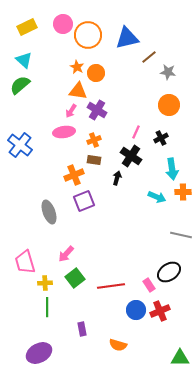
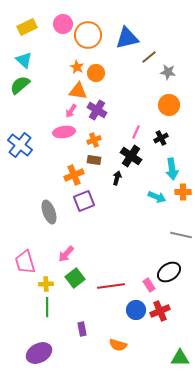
yellow cross at (45, 283): moved 1 px right, 1 px down
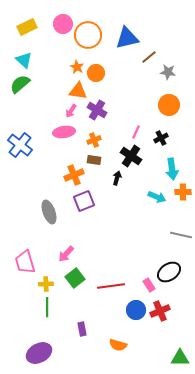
green semicircle at (20, 85): moved 1 px up
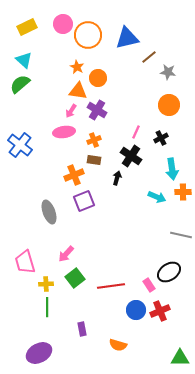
orange circle at (96, 73): moved 2 px right, 5 px down
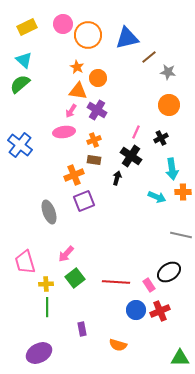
red line at (111, 286): moved 5 px right, 4 px up; rotated 12 degrees clockwise
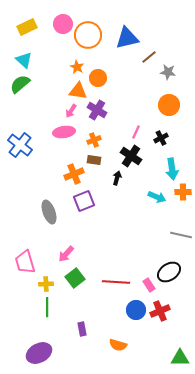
orange cross at (74, 175): moved 1 px up
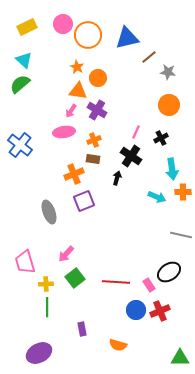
brown rectangle at (94, 160): moved 1 px left, 1 px up
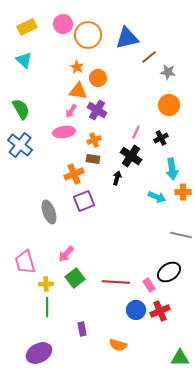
green semicircle at (20, 84): moved 1 px right, 25 px down; rotated 100 degrees clockwise
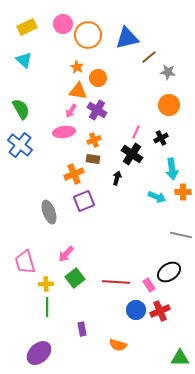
black cross at (131, 156): moved 1 px right, 2 px up
purple ellipse at (39, 353): rotated 15 degrees counterclockwise
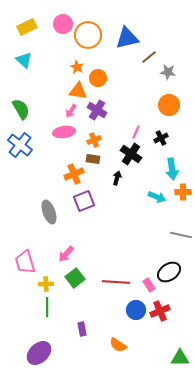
black cross at (132, 154): moved 1 px left
orange semicircle at (118, 345): rotated 18 degrees clockwise
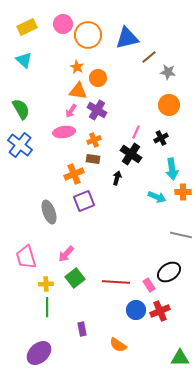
pink trapezoid at (25, 262): moved 1 px right, 5 px up
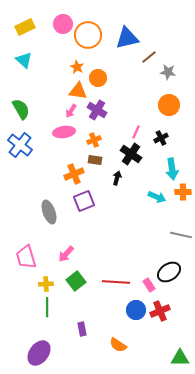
yellow rectangle at (27, 27): moved 2 px left
brown rectangle at (93, 159): moved 2 px right, 1 px down
green square at (75, 278): moved 1 px right, 3 px down
purple ellipse at (39, 353): rotated 10 degrees counterclockwise
